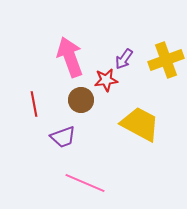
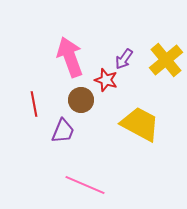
yellow cross: rotated 20 degrees counterclockwise
red star: rotated 25 degrees clockwise
purple trapezoid: moved 6 px up; rotated 48 degrees counterclockwise
pink line: moved 2 px down
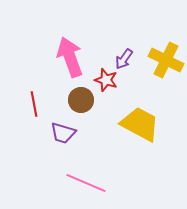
yellow cross: rotated 24 degrees counterclockwise
purple trapezoid: moved 2 px down; rotated 84 degrees clockwise
pink line: moved 1 px right, 2 px up
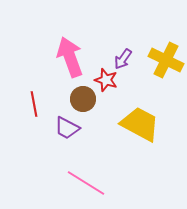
purple arrow: moved 1 px left
brown circle: moved 2 px right, 1 px up
purple trapezoid: moved 4 px right, 5 px up; rotated 12 degrees clockwise
pink line: rotated 9 degrees clockwise
